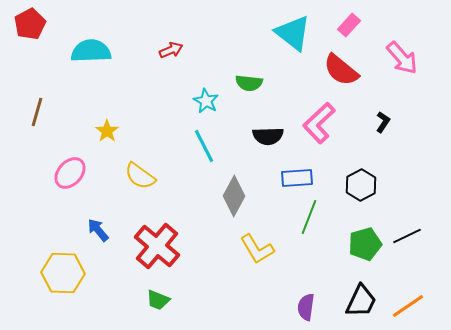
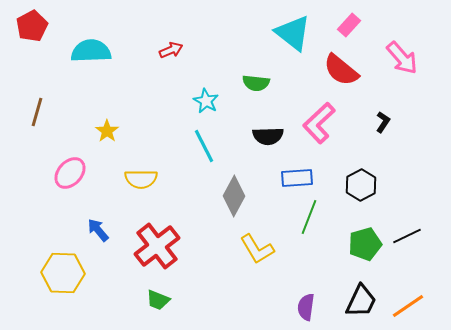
red pentagon: moved 2 px right, 2 px down
green semicircle: moved 7 px right
yellow semicircle: moved 1 px right, 3 px down; rotated 36 degrees counterclockwise
red cross: rotated 12 degrees clockwise
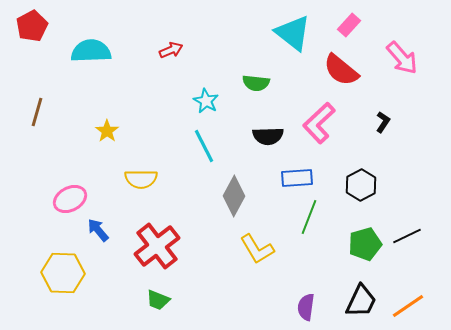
pink ellipse: moved 26 px down; rotated 20 degrees clockwise
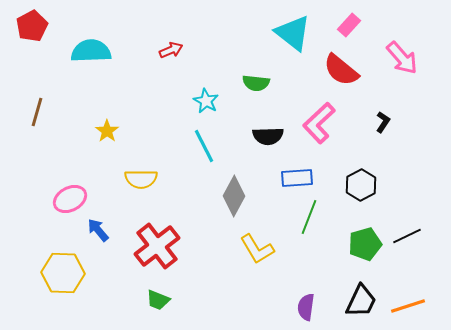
orange line: rotated 16 degrees clockwise
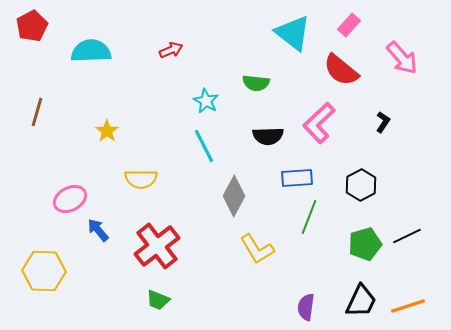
yellow hexagon: moved 19 px left, 2 px up
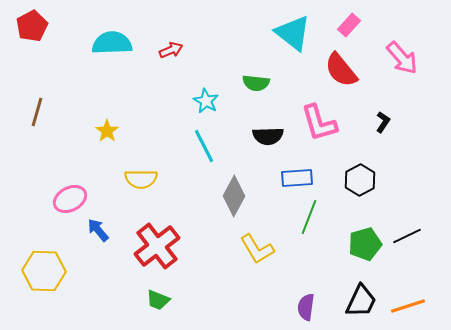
cyan semicircle: moved 21 px right, 8 px up
red semicircle: rotated 12 degrees clockwise
pink L-shape: rotated 63 degrees counterclockwise
black hexagon: moved 1 px left, 5 px up
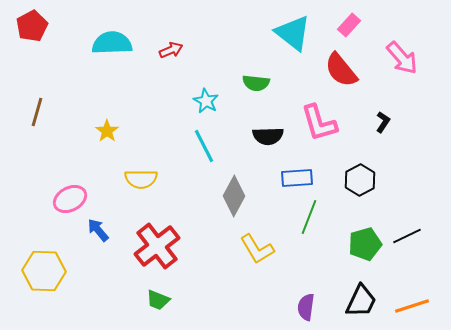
orange line: moved 4 px right
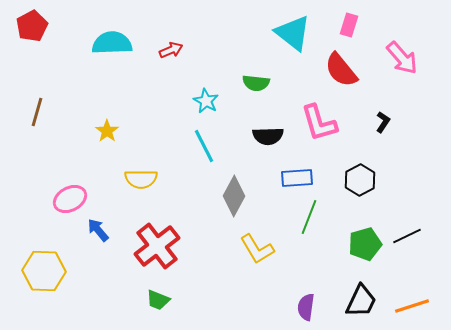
pink rectangle: rotated 25 degrees counterclockwise
